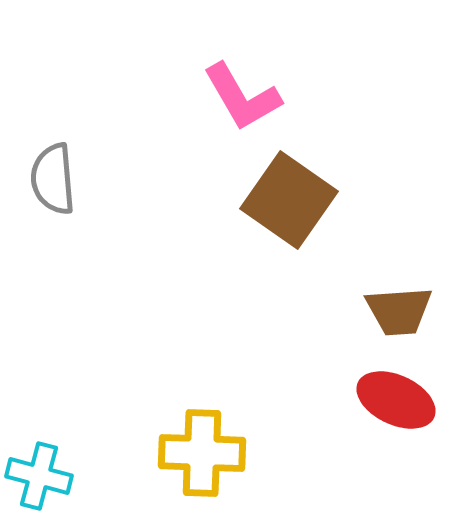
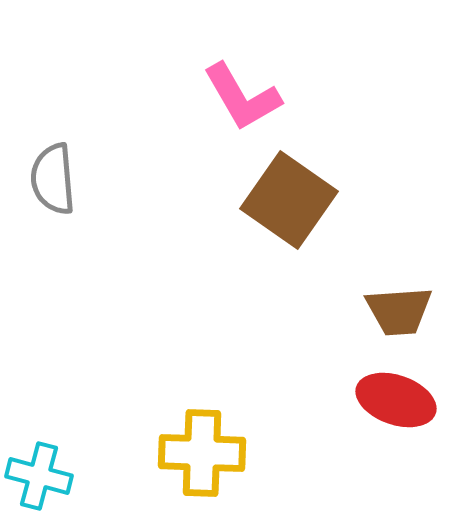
red ellipse: rotated 6 degrees counterclockwise
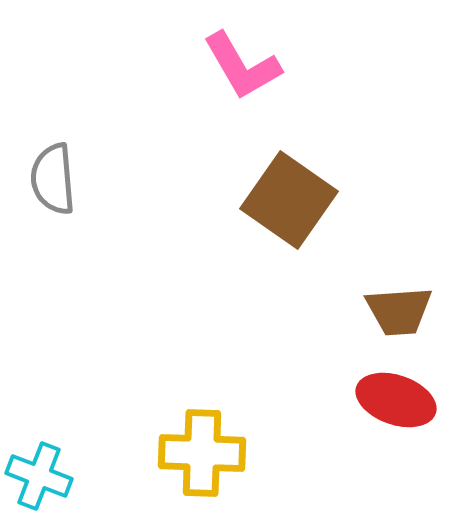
pink L-shape: moved 31 px up
cyan cross: rotated 6 degrees clockwise
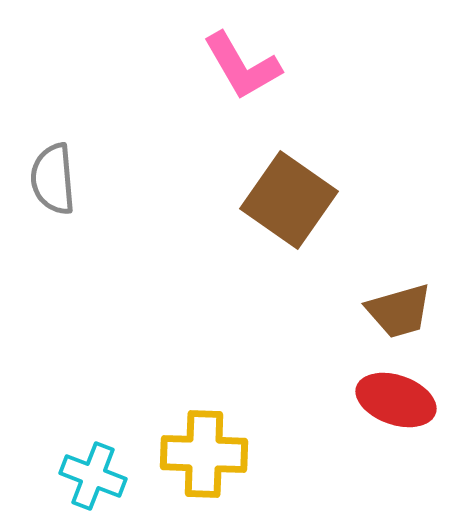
brown trapezoid: rotated 12 degrees counterclockwise
yellow cross: moved 2 px right, 1 px down
cyan cross: moved 54 px right
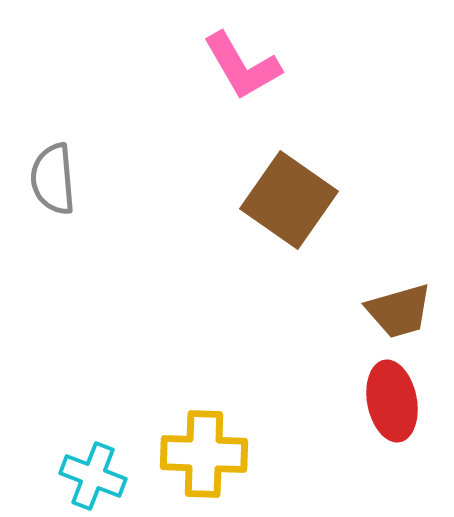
red ellipse: moved 4 px left, 1 px down; rotated 60 degrees clockwise
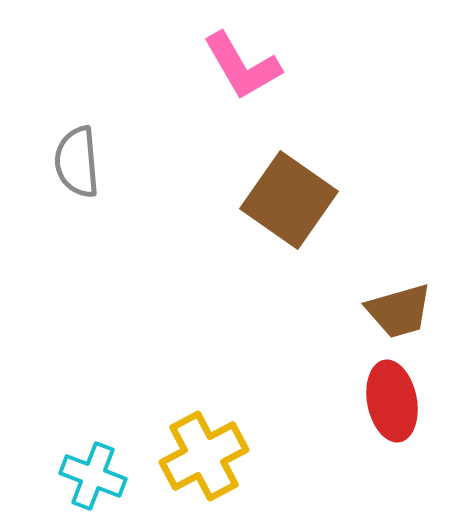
gray semicircle: moved 24 px right, 17 px up
yellow cross: moved 2 px down; rotated 30 degrees counterclockwise
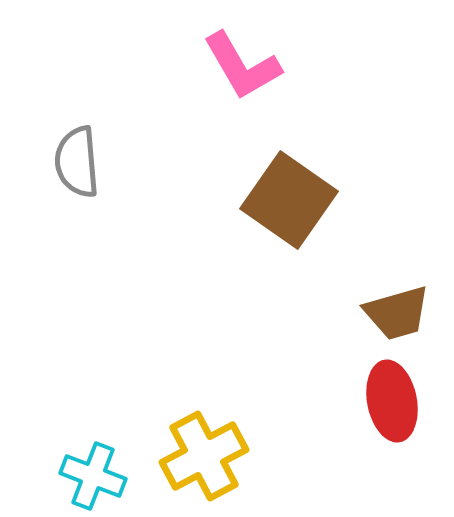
brown trapezoid: moved 2 px left, 2 px down
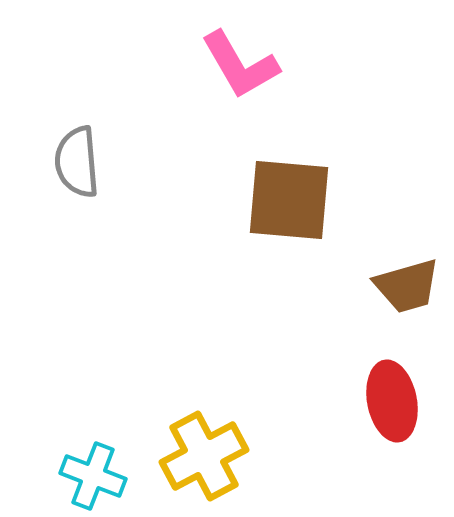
pink L-shape: moved 2 px left, 1 px up
brown square: rotated 30 degrees counterclockwise
brown trapezoid: moved 10 px right, 27 px up
